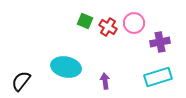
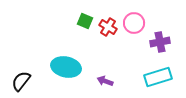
purple arrow: rotated 63 degrees counterclockwise
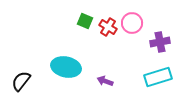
pink circle: moved 2 px left
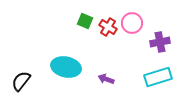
purple arrow: moved 1 px right, 2 px up
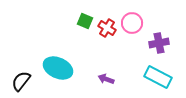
red cross: moved 1 px left, 1 px down
purple cross: moved 1 px left, 1 px down
cyan ellipse: moved 8 px left, 1 px down; rotated 12 degrees clockwise
cyan rectangle: rotated 44 degrees clockwise
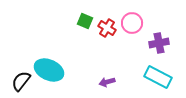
cyan ellipse: moved 9 px left, 2 px down
purple arrow: moved 1 px right, 3 px down; rotated 35 degrees counterclockwise
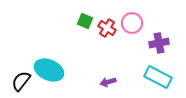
purple arrow: moved 1 px right
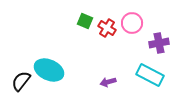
cyan rectangle: moved 8 px left, 2 px up
